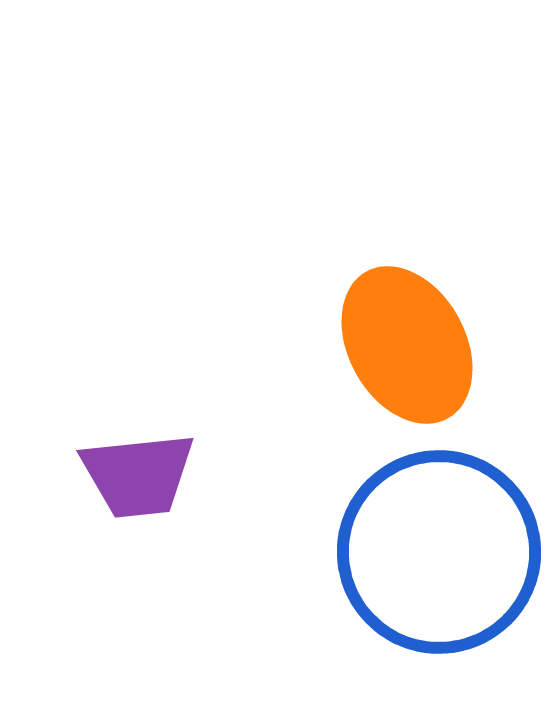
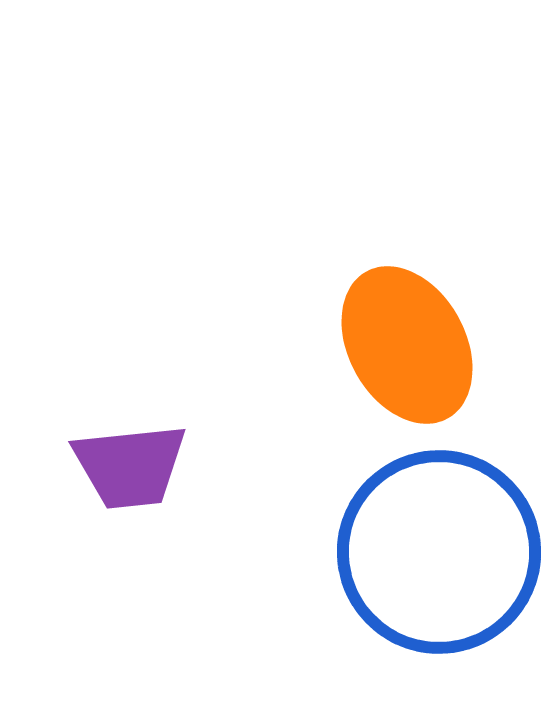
purple trapezoid: moved 8 px left, 9 px up
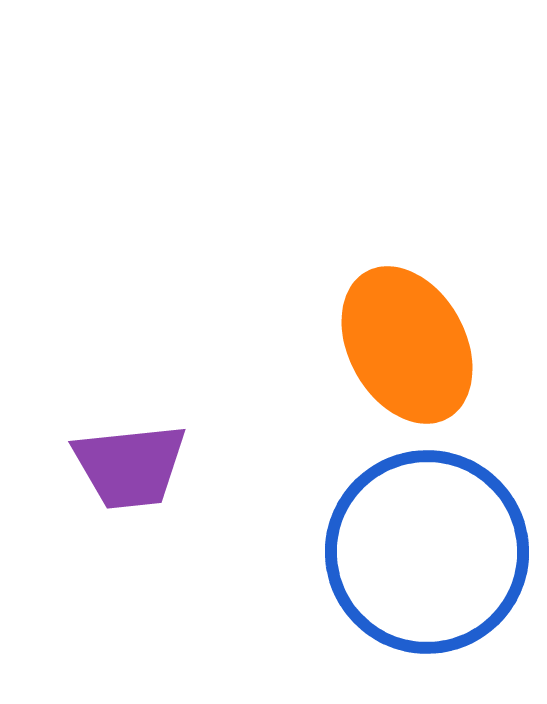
blue circle: moved 12 px left
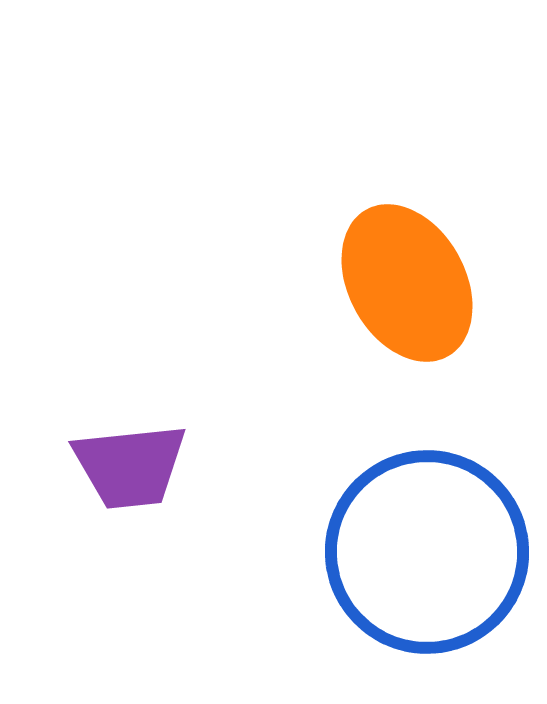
orange ellipse: moved 62 px up
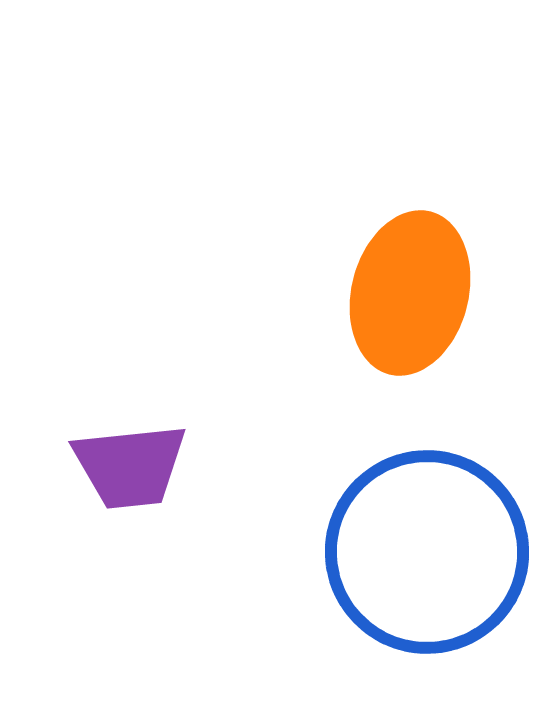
orange ellipse: moved 3 px right, 10 px down; rotated 43 degrees clockwise
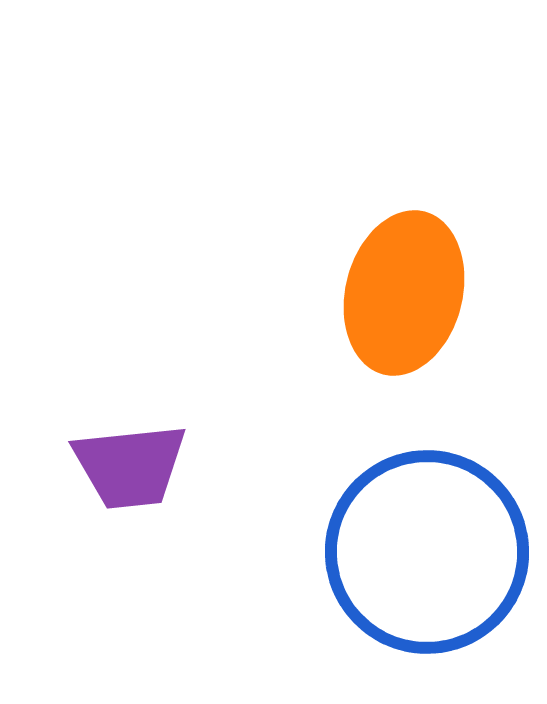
orange ellipse: moved 6 px left
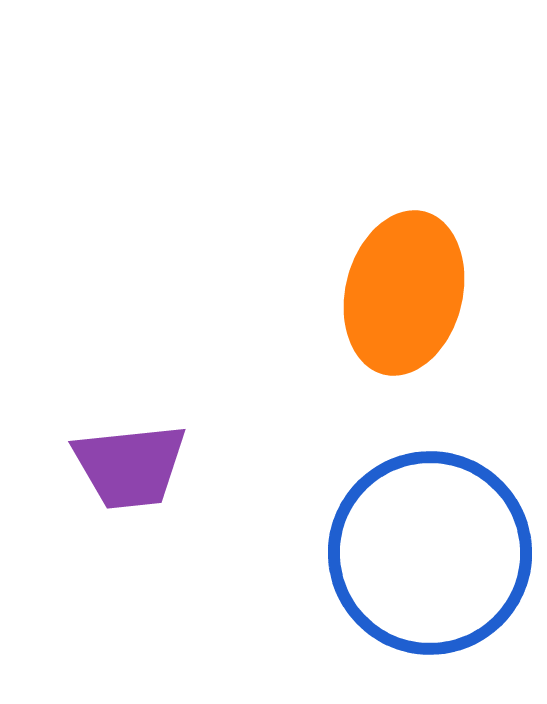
blue circle: moved 3 px right, 1 px down
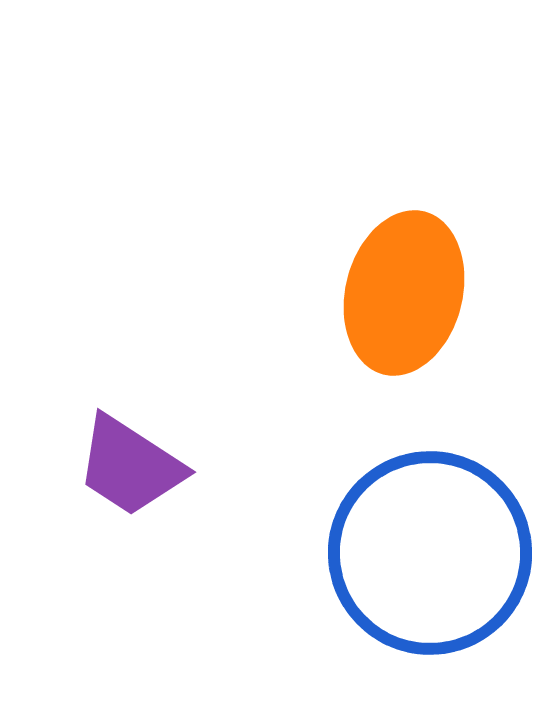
purple trapezoid: rotated 39 degrees clockwise
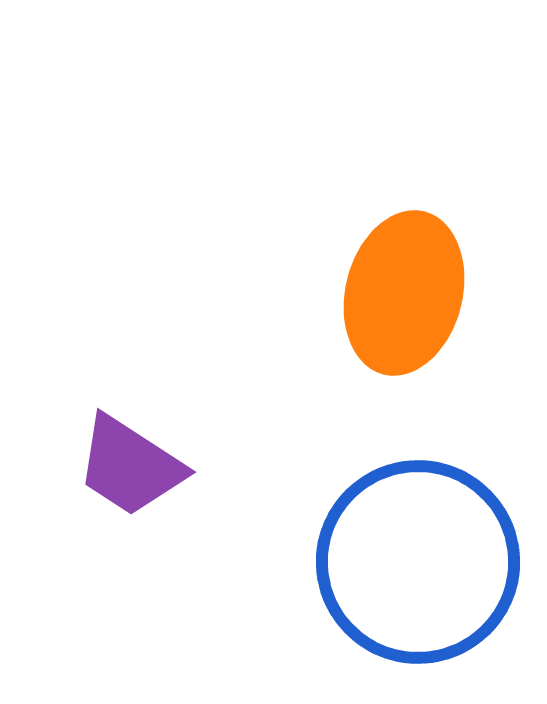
blue circle: moved 12 px left, 9 px down
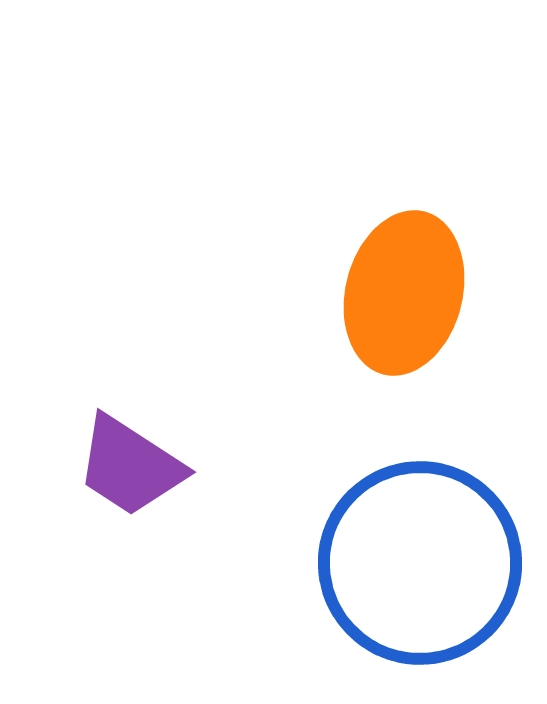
blue circle: moved 2 px right, 1 px down
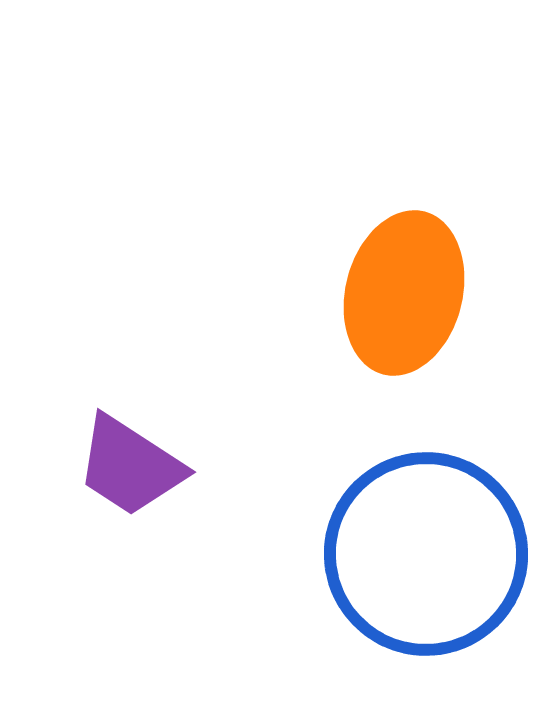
blue circle: moved 6 px right, 9 px up
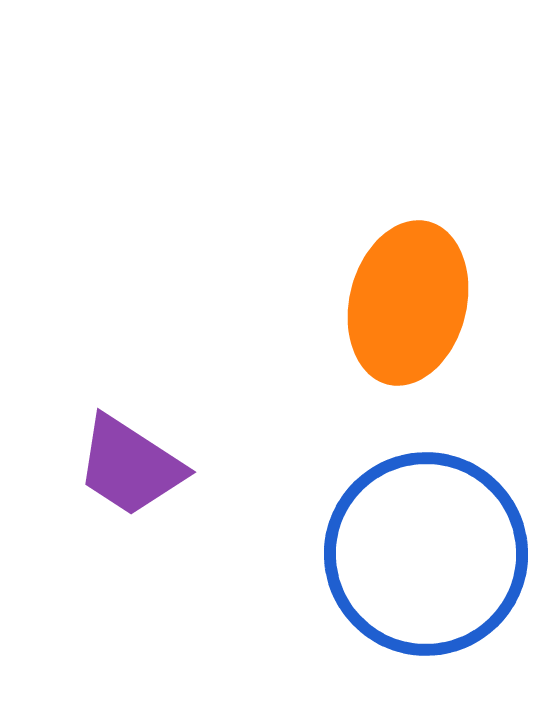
orange ellipse: moved 4 px right, 10 px down
